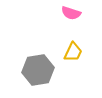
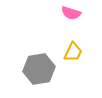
gray hexagon: moved 1 px right, 1 px up
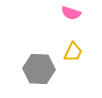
gray hexagon: rotated 12 degrees clockwise
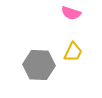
gray hexagon: moved 4 px up
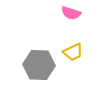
yellow trapezoid: rotated 40 degrees clockwise
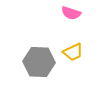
gray hexagon: moved 3 px up
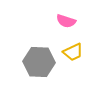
pink semicircle: moved 5 px left, 8 px down
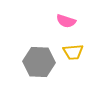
yellow trapezoid: rotated 20 degrees clockwise
